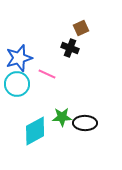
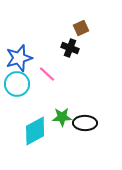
pink line: rotated 18 degrees clockwise
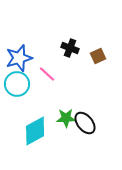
brown square: moved 17 px right, 28 px down
green star: moved 4 px right, 1 px down
black ellipse: rotated 50 degrees clockwise
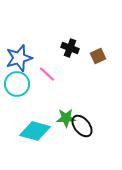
black ellipse: moved 3 px left, 3 px down
cyan diamond: rotated 44 degrees clockwise
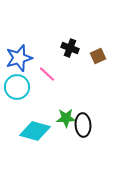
cyan circle: moved 3 px down
black ellipse: moved 1 px right, 1 px up; rotated 35 degrees clockwise
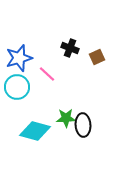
brown square: moved 1 px left, 1 px down
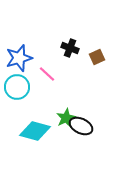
green star: rotated 24 degrees counterclockwise
black ellipse: moved 2 px left, 1 px down; rotated 60 degrees counterclockwise
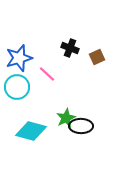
black ellipse: rotated 25 degrees counterclockwise
cyan diamond: moved 4 px left
